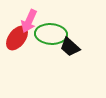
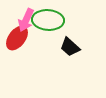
pink arrow: moved 3 px left, 1 px up
green ellipse: moved 3 px left, 14 px up
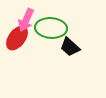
green ellipse: moved 3 px right, 8 px down
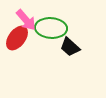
pink arrow: rotated 65 degrees counterclockwise
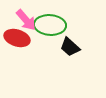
green ellipse: moved 1 px left, 3 px up
red ellipse: rotated 70 degrees clockwise
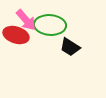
red ellipse: moved 1 px left, 3 px up
black trapezoid: rotated 10 degrees counterclockwise
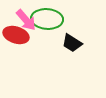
green ellipse: moved 3 px left, 6 px up
black trapezoid: moved 2 px right, 4 px up
